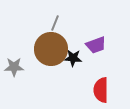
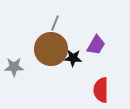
purple trapezoid: rotated 40 degrees counterclockwise
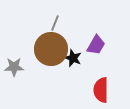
black star: rotated 18 degrees clockwise
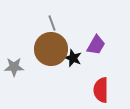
gray line: moved 3 px left; rotated 42 degrees counterclockwise
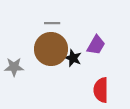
gray line: rotated 70 degrees counterclockwise
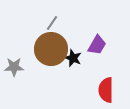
gray line: rotated 56 degrees counterclockwise
purple trapezoid: moved 1 px right
red semicircle: moved 5 px right
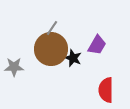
gray line: moved 5 px down
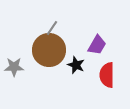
brown circle: moved 2 px left, 1 px down
black star: moved 3 px right, 7 px down
red semicircle: moved 1 px right, 15 px up
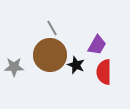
gray line: rotated 63 degrees counterclockwise
brown circle: moved 1 px right, 5 px down
red semicircle: moved 3 px left, 3 px up
